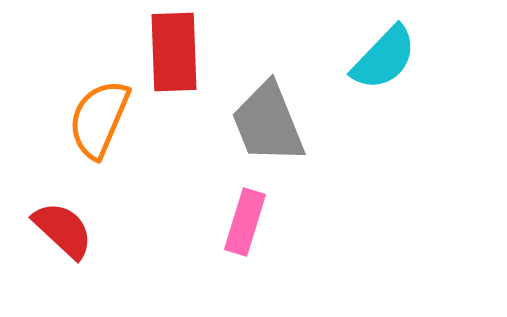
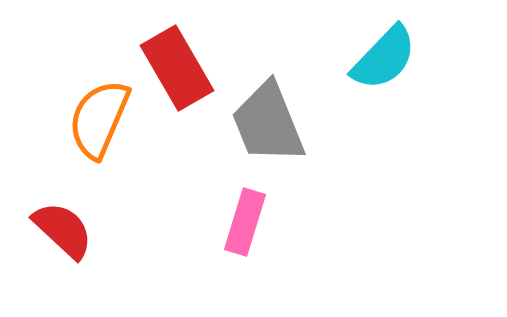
red rectangle: moved 3 px right, 16 px down; rotated 28 degrees counterclockwise
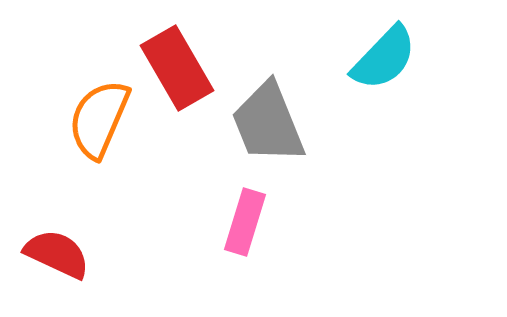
red semicircle: moved 6 px left, 24 px down; rotated 18 degrees counterclockwise
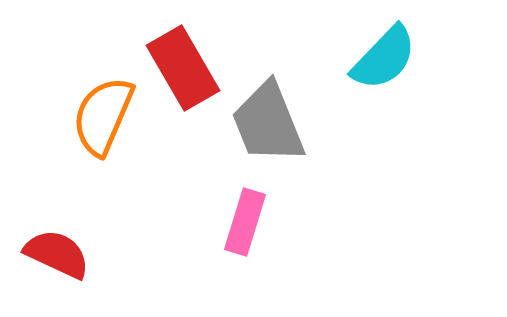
red rectangle: moved 6 px right
orange semicircle: moved 4 px right, 3 px up
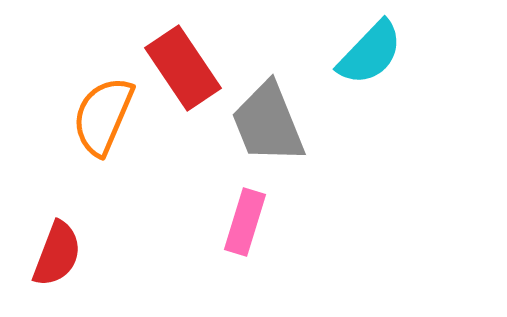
cyan semicircle: moved 14 px left, 5 px up
red rectangle: rotated 4 degrees counterclockwise
red semicircle: rotated 86 degrees clockwise
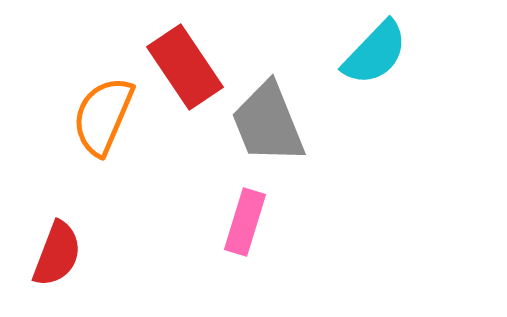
cyan semicircle: moved 5 px right
red rectangle: moved 2 px right, 1 px up
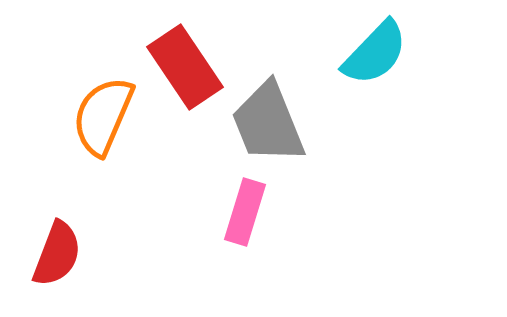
pink rectangle: moved 10 px up
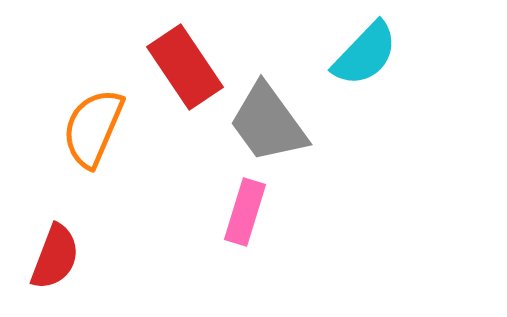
cyan semicircle: moved 10 px left, 1 px down
orange semicircle: moved 10 px left, 12 px down
gray trapezoid: rotated 14 degrees counterclockwise
red semicircle: moved 2 px left, 3 px down
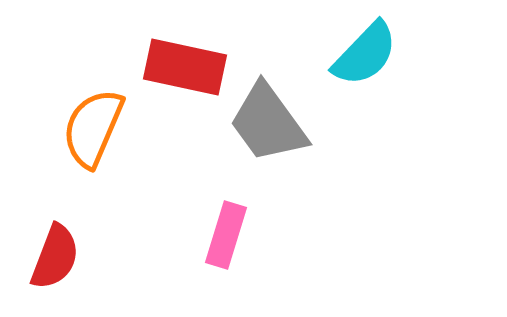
red rectangle: rotated 44 degrees counterclockwise
pink rectangle: moved 19 px left, 23 px down
